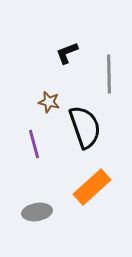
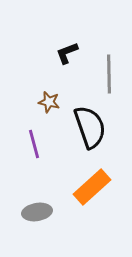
black semicircle: moved 5 px right
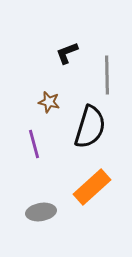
gray line: moved 2 px left, 1 px down
black semicircle: rotated 36 degrees clockwise
gray ellipse: moved 4 px right
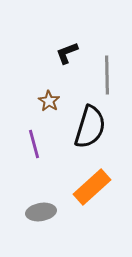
brown star: moved 1 px up; rotated 20 degrees clockwise
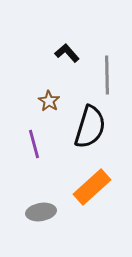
black L-shape: rotated 70 degrees clockwise
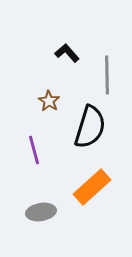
purple line: moved 6 px down
